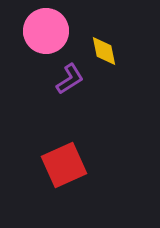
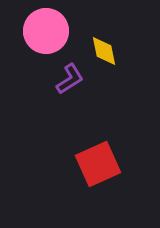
red square: moved 34 px right, 1 px up
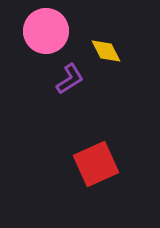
yellow diamond: moved 2 px right; rotated 16 degrees counterclockwise
red square: moved 2 px left
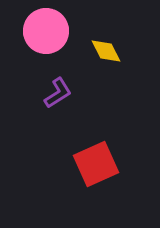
purple L-shape: moved 12 px left, 14 px down
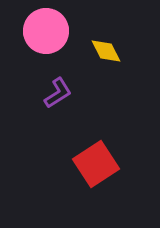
red square: rotated 9 degrees counterclockwise
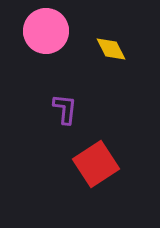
yellow diamond: moved 5 px right, 2 px up
purple L-shape: moved 7 px right, 16 px down; rotated 52 degrees counterclockwise
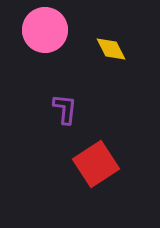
pink circle: moved 1 px left, 1 px up
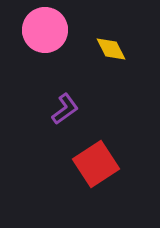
purple L-shape: rotated 48 degrees clockwise
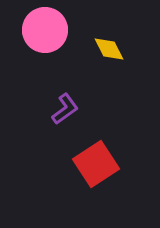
yellow diamond: moved 2 px left
